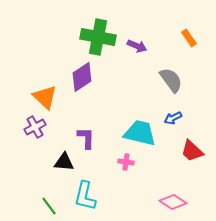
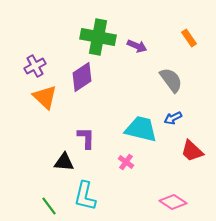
purple cross: moved 61 px up
cyan trapezoid: moved 1 px right, 4 px up
pink cross: rotated 28 degrees clockwise
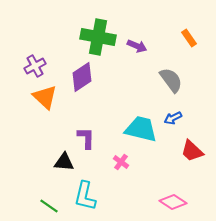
pink cross: moved 5 px left
green line: rotated 18 degrees counterclockwise
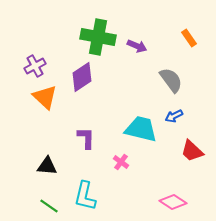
blue arrow: moved 1 px right, 2 px up
black triangle: moved 17 px left, 4 px down
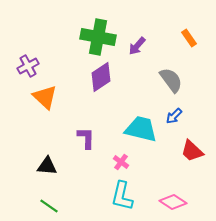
purple arrow: rotated 108 degrees clockwise
purple cross: moved 7 px left
purple diamond: moved 19 px right
blue arrow: rotated 18 degrees counterclockwise
cyan L-shape: moved 37 px right
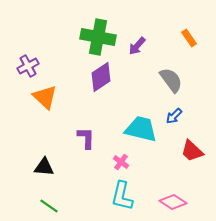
black triangle: moved 3 px left, 1 px down
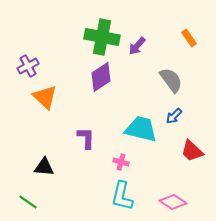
green cross: moved 4 px right
pink cross: rotated 21 degrees counterclockwise
green line: moved 21 px left, 4 px up
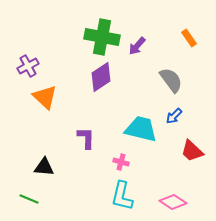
green line: moved 1 px right, 3 px up; rotated 12 degrees counterclockwise
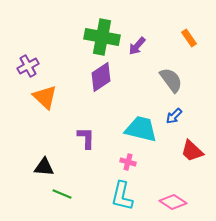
pink cross: moved 7 px right
green line: moved 33 px right, 5 px up
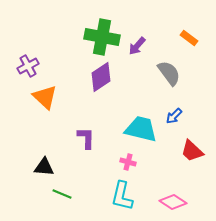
orange rectangle: rotated 18 degrees counterclockwise
gray semicircle: moved 2 px left, 7 px up
